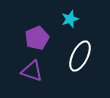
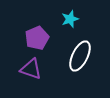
purple triangle: moved 1 px left, 2 px up
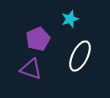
purple pentagon: moved 1 px right, 1 px down
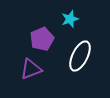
purple pentagon: moved 4 px right
purple triangle: rotated 40 degrees counterclockwise
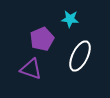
cyan star: rotated 24 degrees clockwise
purple triangle: rotated 40 degrees clockwise
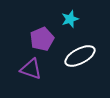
cyan star: rotated 24 degrees counterclockwise
white ellipse: rotated 36 degrees clockwise
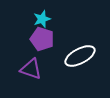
cyan star: moved 28 px left
purple pentagon: rotated 30 degrees counterclockwise
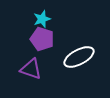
white ellipse: moved 1 px left, 1 px down
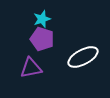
white ellipse: moved 4 px right
purple triangle: moved 1 px up; rotated 30 degrees counterclockwise
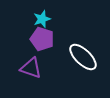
white ellipse: rotated 72 degrees clockwise
purple triangle: rotated 30 degrees clockwise
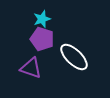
white ellipse: moved 9 px left
